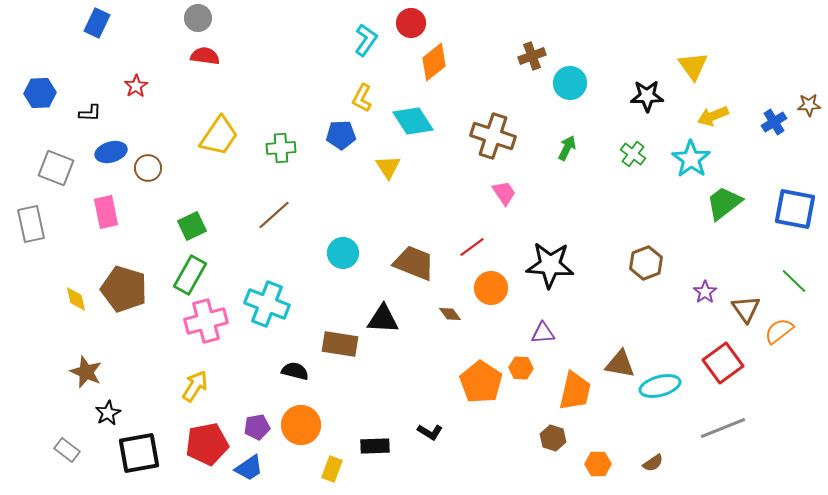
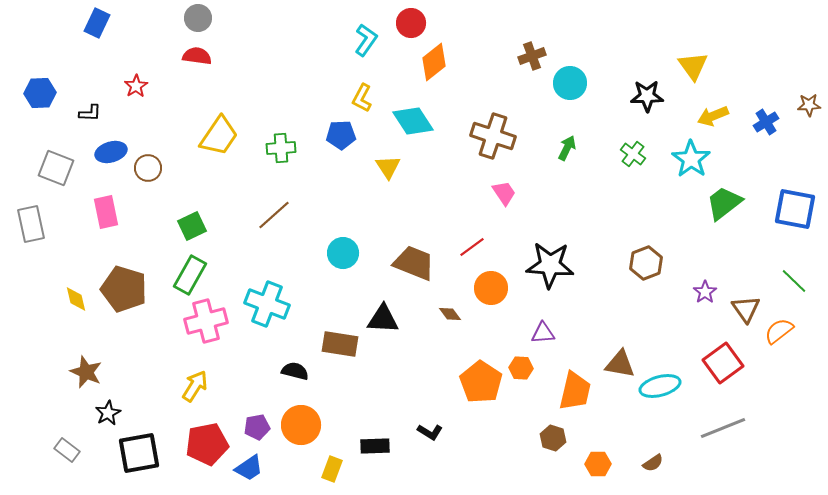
red semicircle at (205, 56): moved 8 px left
blue cross at (774, 122): moved 8 px left
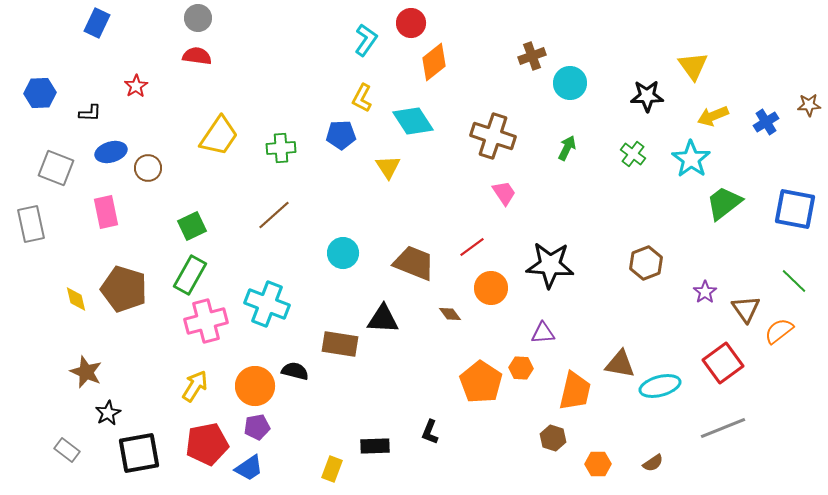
orange circle at (301, 425): moved 46 px left, 39 px up
black L-shape at (430, 432): rotated 80 degrees clockwise
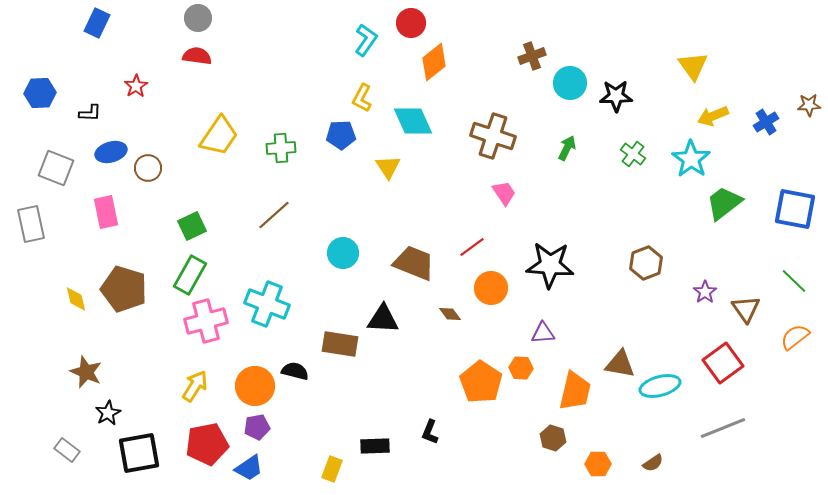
black star at (647, 96): moved 31 px left
cyan diamond at (413, 121): rotated 9 degrees clockwise
orange semicircle at (779, 331): moved 16 px right, 6 px down
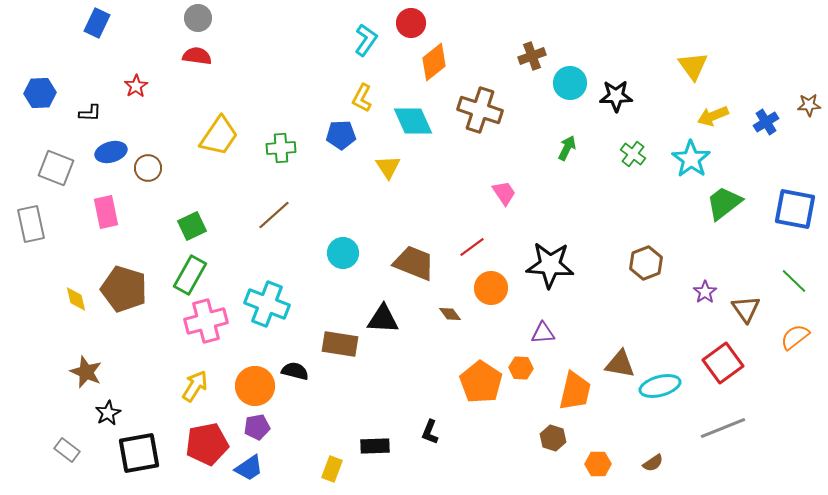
brown cross at (493, 136): moved 13 px left, 26 px up
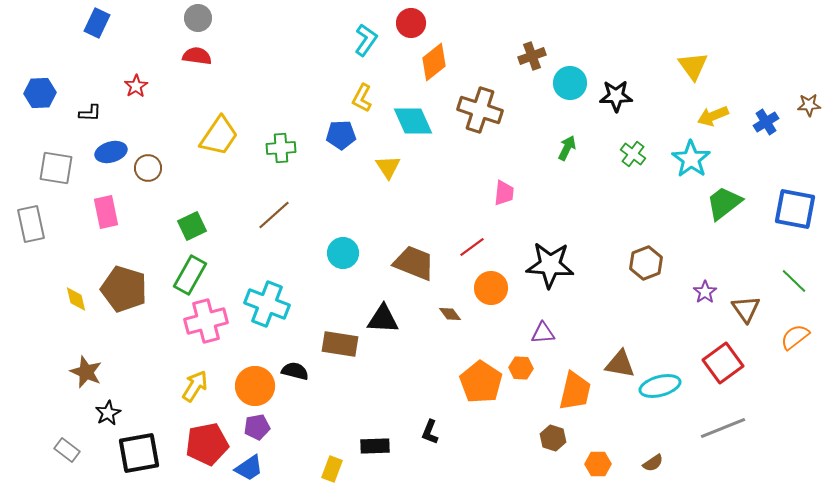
gray square at (56, 168): rotated 12 degrees counterclockwise
pink trapezoid at (504, 193): rotated 40 degrees clockwise
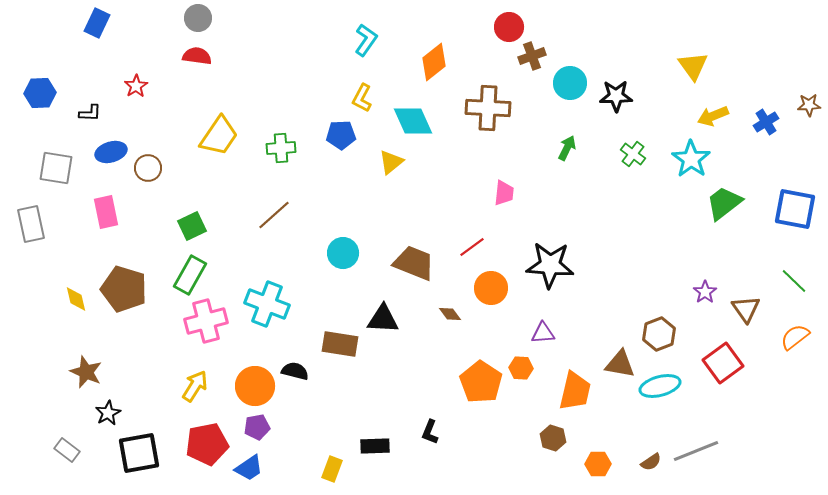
red circle at (411, 23): moved 98 px right, 4 px down
brown cross at (480, 110): moved 8 px right, 2 px up; rotated 15 degrees counterclockwise
yellow triangle at (388, 167): moved 3 px right, 5 px up; rotated 24 degrees clockwise
brown hexagon at (646, 263): moved 13 px right, 71 px down
gray line at (723, 428): moved 27 px left, 23 px down
brown semicircle at (653, 463): moved 2 px left, 1 px up
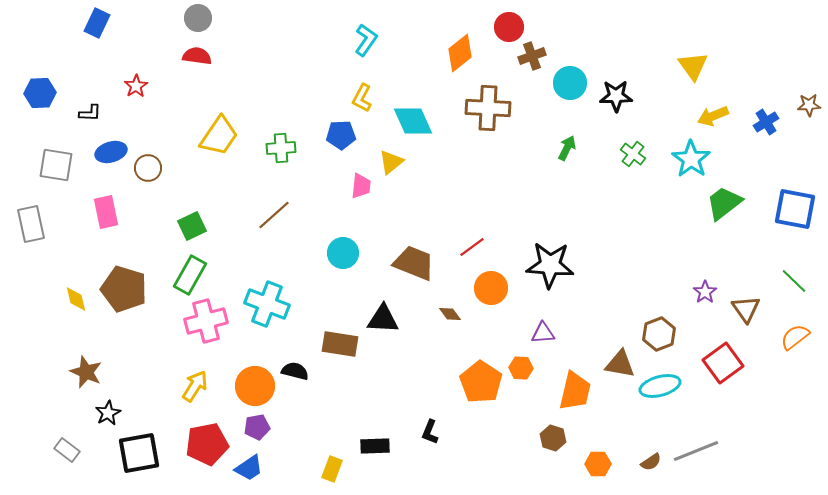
orange diamond at (434, 62): moved 26 px right, 9 px up
gray square at (56, 168): moved 3 px up
pink trapezoid at (504, 193): moved 143 px left, 7 px up
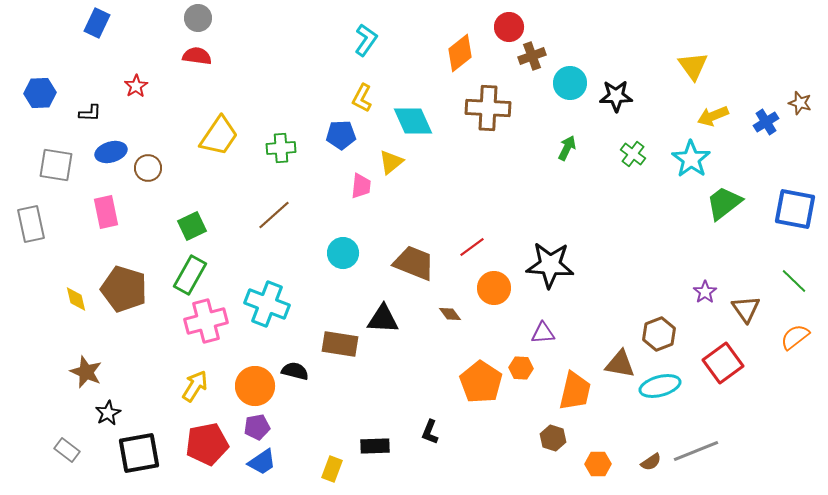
brown star at (809, 105): moved 9 px left, 2 px up; rotated 20 degrees clockwise
orange circle at (491, 288): moved 3 px right
blue trapezoid at (249, 468): moved 13 px right, 6 px up
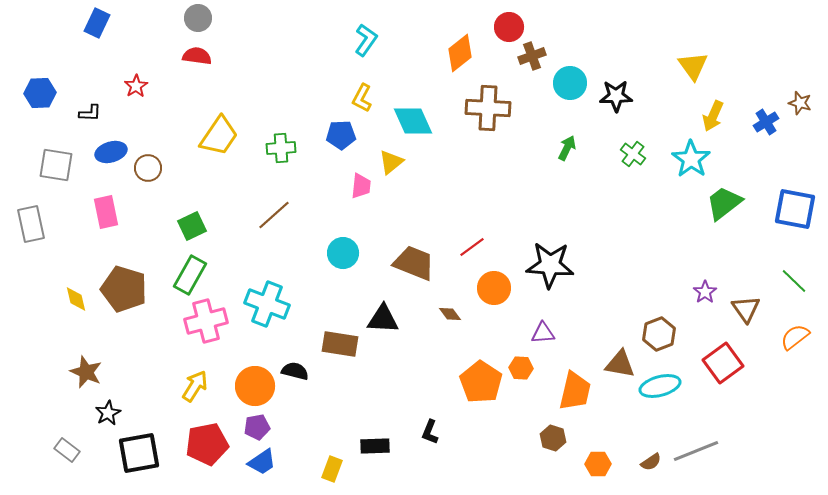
yellow arrow at (713, 116): rotated 44 degrees counterclockwise
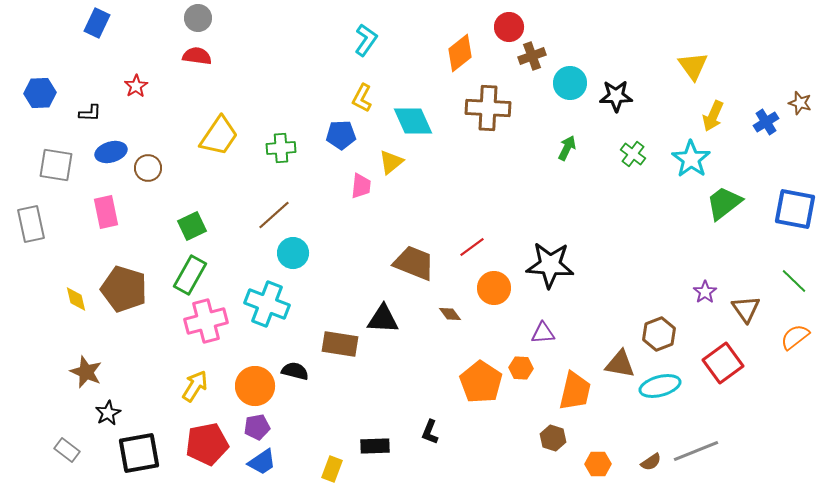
cyan circle at (343, 253): moved 50 px left
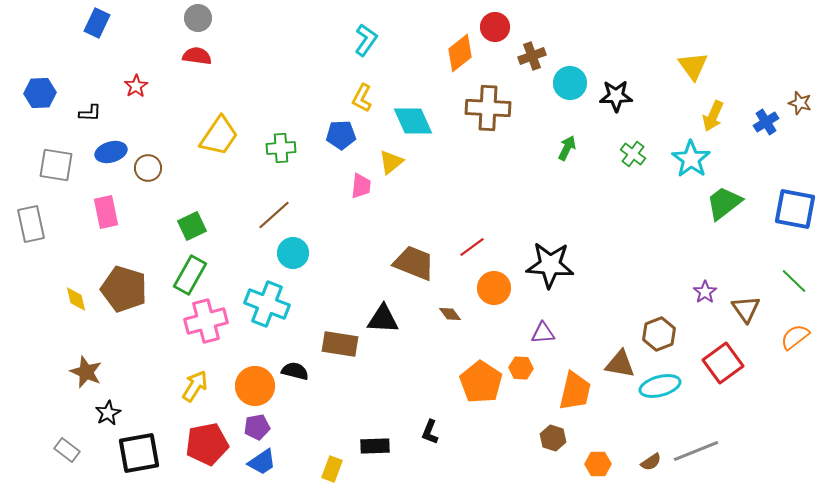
red circle at (509, 27): moved 14 px left
